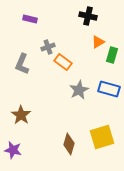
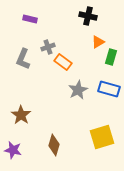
green rectangle: moved 1 px left, 2 px down
gray L-shape: moved 1 px right, 5 px up
gray star: moved 1 px left
brown diamond: moved 15 px left, 1 px down
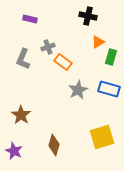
purple star: moved 1 px right, 1 px down; rotated 12 degrees clockwise
